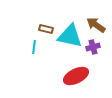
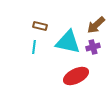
brown arrow: rotated 78 degrees counterclockwise
brown rectangle: moved 6 px left, 3 px up
cyan triangle: moved 2 px left, 6 px down
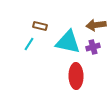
brown arrow: rotated 36 degrees clockwise
cyan line: moved 5 px left, 3 px up; rotated 24 degrees clockwise
red ellipse: rotated 65 degrees counterclockwise
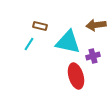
purple cross: moved 9 px down
red ellipse: rotated 15 degrees counterclockwise
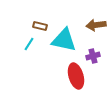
cyan triangle: moved 4 px left, 2 px up
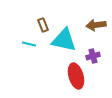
brown rectangle: moved 3 px right, 1 px up; rotated 56 degrees clockwise
cyan line: rotated 72 degrees clockwise
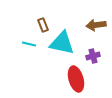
cyan triangle: moved 2 px left, 3 px down
red ellipse: moved 3 px down
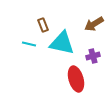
brown arrow: moved 2 px left, 1 px up; rotated 24 degrees counterclockwise
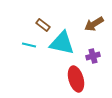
brown rectangle: rotated 32 degrees counterclockwise
cyan line: moved 1 px down
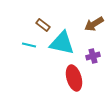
red ellipse: moved 2 px left, 1 px up
